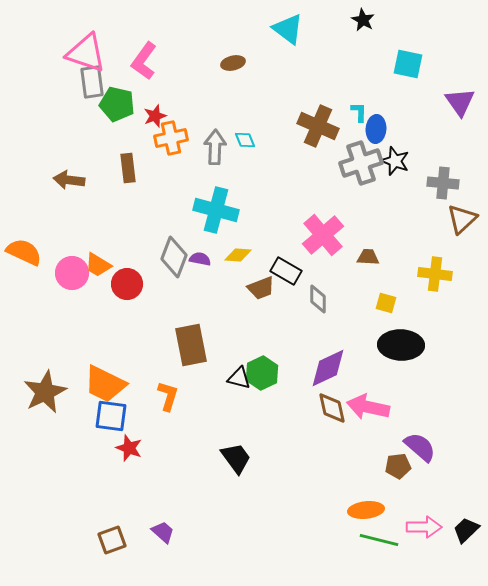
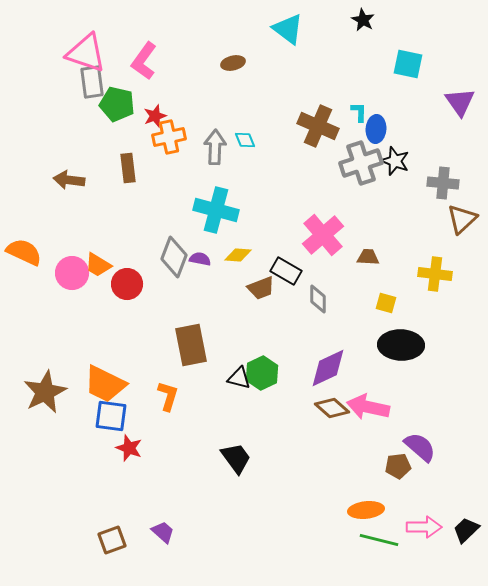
orange cross at (171, 138): moved 2 px left, 1 px up
brown diamond at (332, 408): rotated 36 degrees counterclockwise
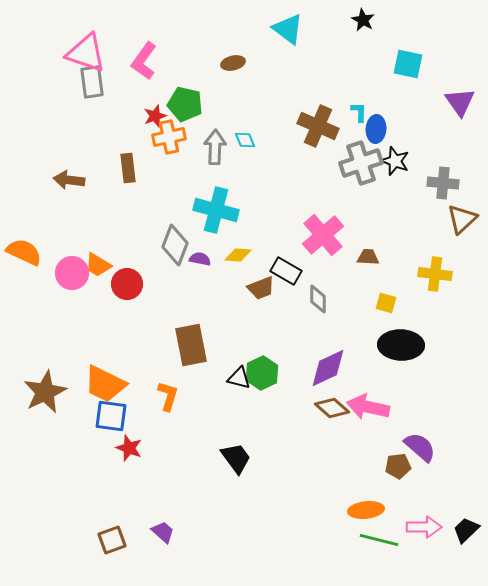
green pentagon at (117, 104): moved 68 px right
gray diamond at (174, 257): moved 1 px right, 12 px up
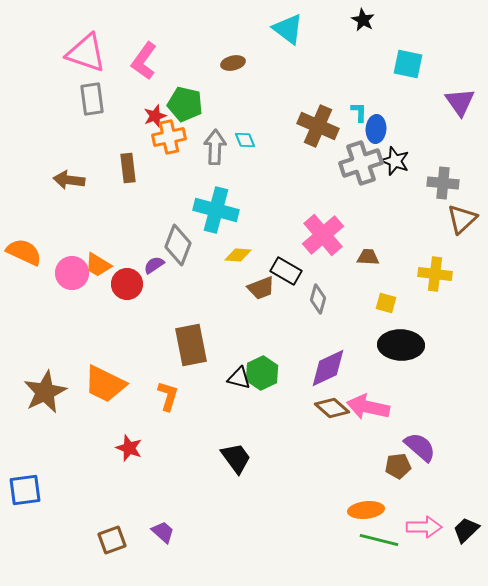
gray rectangle at (92, 82): moved 17 px down
gray diamond at (175, 245): moved 3 px right
purple semicircle at (200, 259): moved 46 px left, 6 px down; rotated 45 degrees counterclockwise
gray diamond at (318, 299): rotated 16 degrees clockwise
blue square at (111, 416): moved 86 px left, 74 px down; rotated 16 degrees counterclockwise
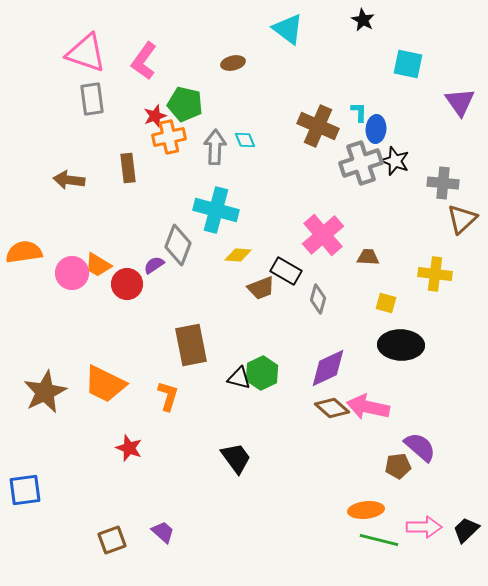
orange semicircle at (24, 252): rotated 33 degrees counterclockwise
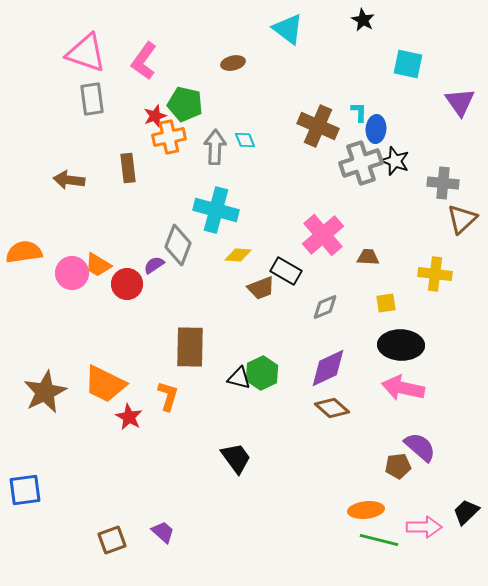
gray diamond at (318, 299): moved 7 px right, 8 px down; rotated 52 degrees clockwise
yellow square at (386, 303): rotated 25 degrees counterclockwise
brown rectangle at (191, 345): moved 1 px left, 2 px down; rotated 12 degrees clockwise
pink arrow at (368, 407): moved 35 px right, 19 px up
red star at (129, 448): moved 31 px up; rotated 8 degrees clockwise
black trapezoid at (466, 530): moved 18 px up
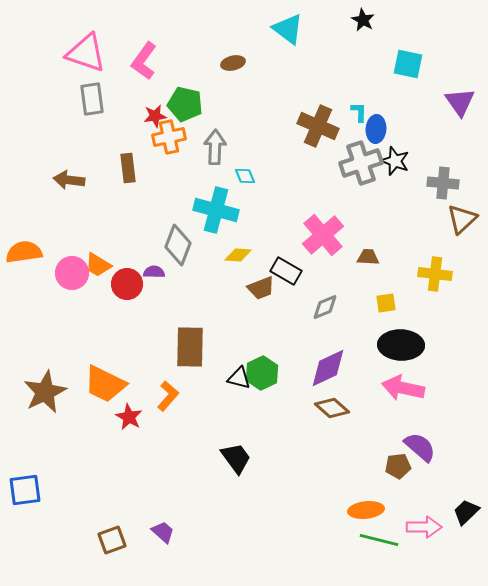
red star at (155, 116): rotated 10 degrees clockwise
cyan diamond at (245, 140): moved 36 px down
purple semicircle at (154, 265): moved 7 px down; rotated 35 degrees clockwise
orange L-shape at (168, 396): rotated 24 degrees clockwise
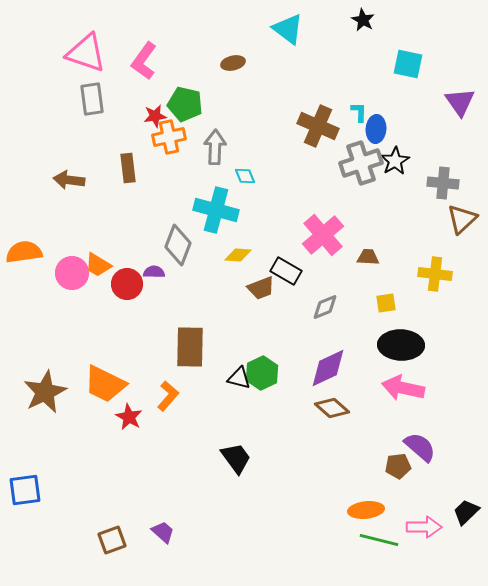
black star at (395, 161): rotated 20 degrees clockwise
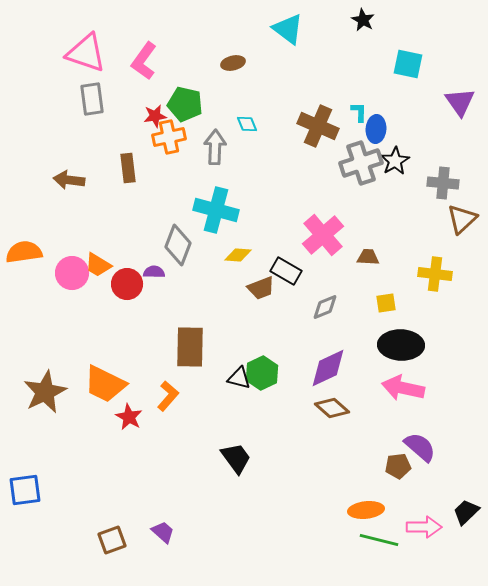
cyan diamond at (245, 176): moved 2 px right, 52 px up
